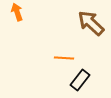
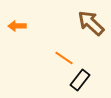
orange arrow: moved 14 px down; rotated 72 degrees counterclockwise
orange line: rotated 30 degrees clockwise
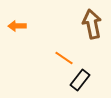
brown arrow: moved 1 px right, 1 px down; rotated 36 degrees clockwise
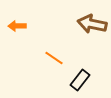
brown arrow: rotated 68 degrees counterclockwise
orange line: moved 10 px left
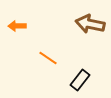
brown arrow: moved 2 px left
orange line: moved 6 px left
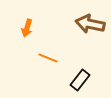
orange arrow: moved 10 px right, 2 px down; rotated 72 degrees counterclockwise
orange line: rotated 12 degrees counterclockwise
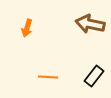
orange line: moved 19 px down; rotated 18 degrees counterclockwise
black rectangle: moved 14 px right, 4 px up
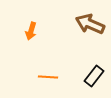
brown arrow: rotated 12 degrees clockwise
orange arrow: moved 4 px right, 3 px down
